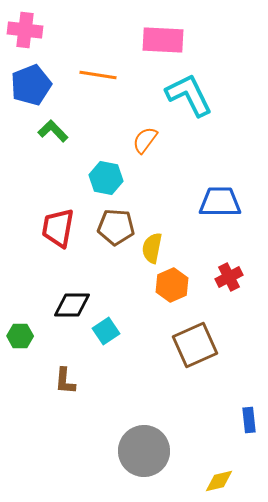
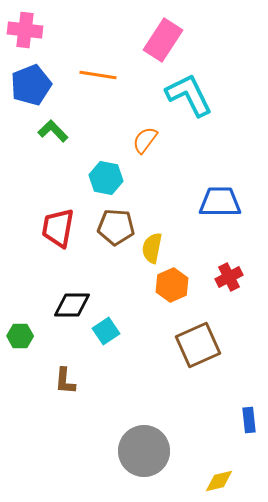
pink rectangle: rotated 60 degrees counterclockwise
brown square: moved 3 px right
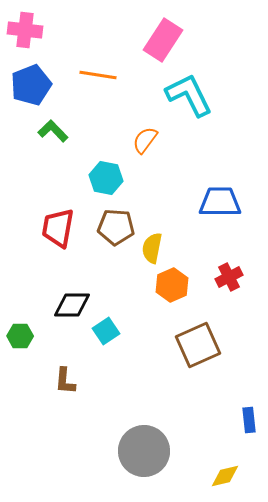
yellow diamond: moved 6 px right, 5 px up
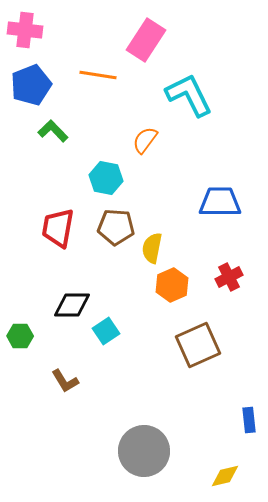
pink rectangle: moved 17 px left
brown L-shape: rotated 36 degrees counterclockwise
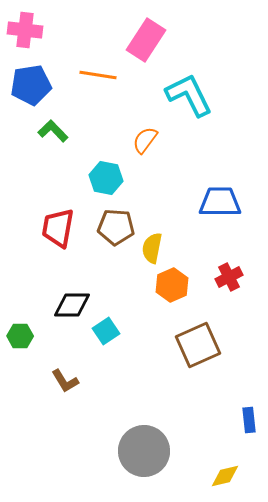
blue pentagon: rotated 12 degrees clockwise
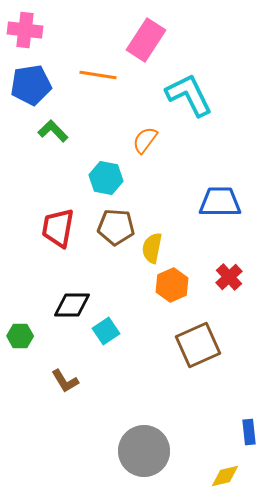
red cross: rotated 16 degrees counterclockwise
blue rectangle: moved 12 px down
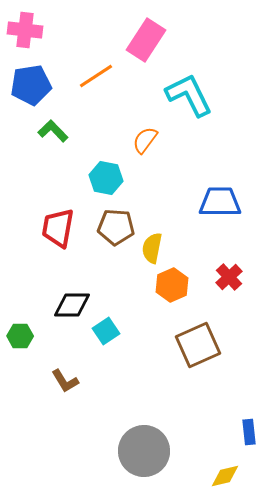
orange line: moved 2 px left, 1 px down; rotated 42 degrees counterclockwise
